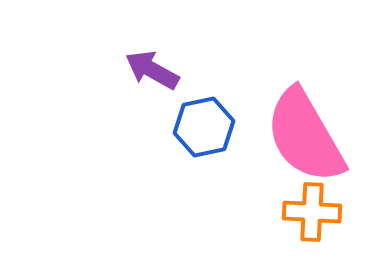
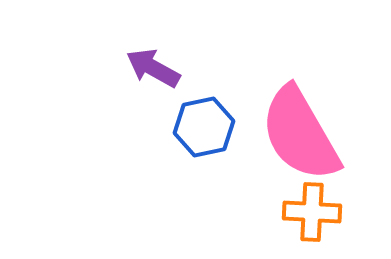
purple arrow: moved 1 px right, 2 px up
pink semicircle: moved 5 px left, 2 px up
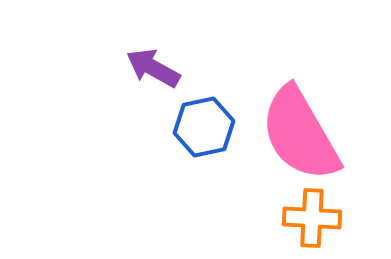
orange cross: moved 6 px down
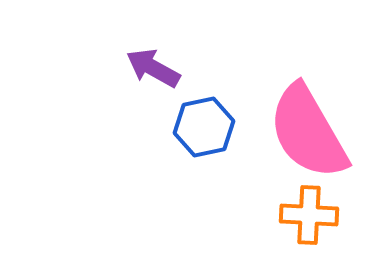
pink semicircle: moved 8 px right, 2 px up
orange cross: moved 3 px left, 3 px up
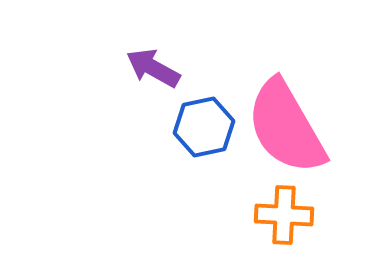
pink semicircle: moved 22 px left, 5 px up
orange cross: moved 25 px left
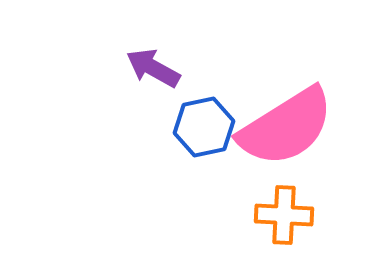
pink semicircle: rotated 92 degrees counterclockwise
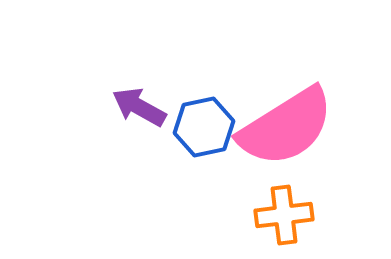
purple arrow: moved 14 px left, 39 px down
orange cross: rotated 10 degrees counterclockwise
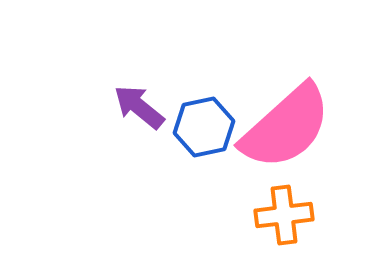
purple arrow: rotated 10 degrees clockwise
pink semicircle: rotated 10 degrees counterclockwise
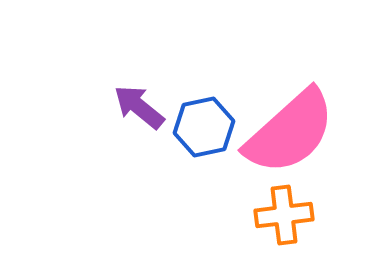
pink semicircle: moved 4 px right, 5 px down
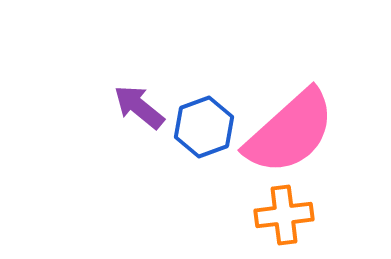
blue hexagon: rotated 8 degrees counterclockwise
